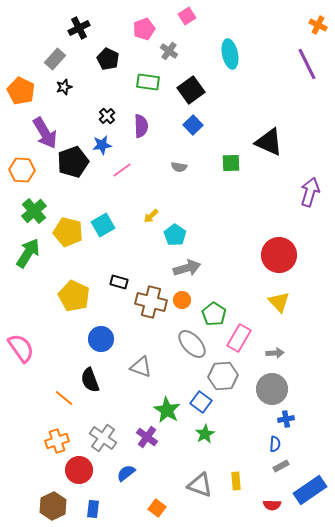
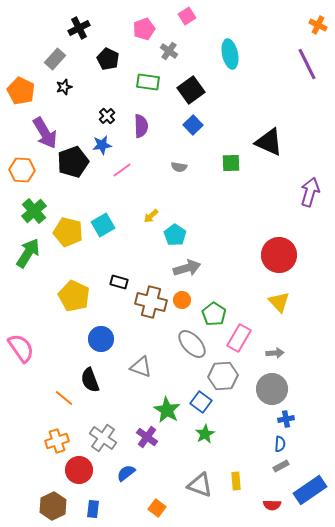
blue semicircle at (275, 444): moved 5 px right
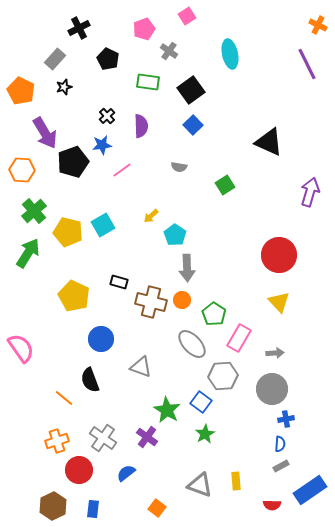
green square at (231, 163): moved 6 px left, 22 px down; rotated 30 degrees counterclockwise
gray arrow at (187, 268): rotated 104 degrees clockwise
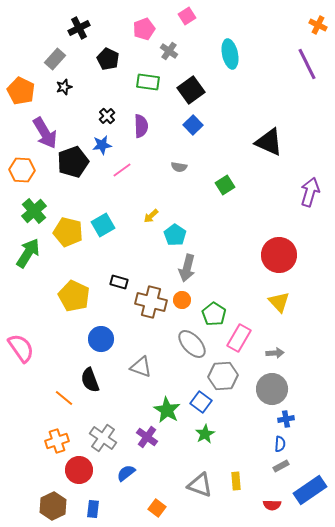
gray arrow at (187, 268): rotated 16 degrees clockwise
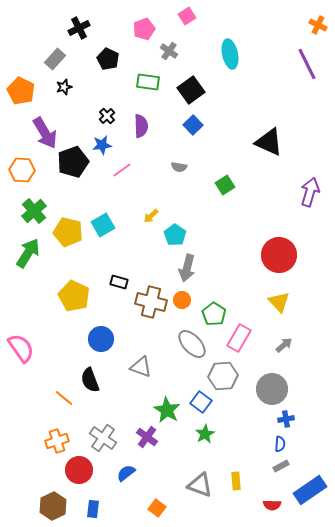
gray arrow at (275, 353): moved 9 px right, 8 px up; rotated 36 degrees counterclockwise
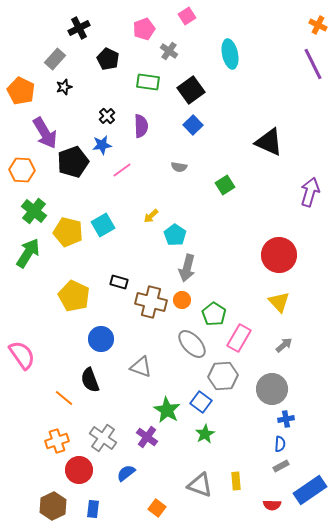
purple line at (307, 64): moved 6 px right
green cross at (34, 211): rotated 10 degrees counterclockwise
pink semicircle at (21, 348): moved 1 px right, 7 px down
